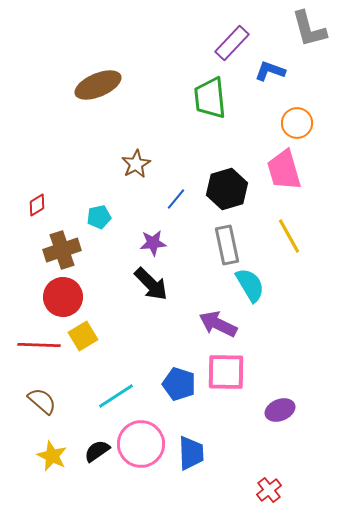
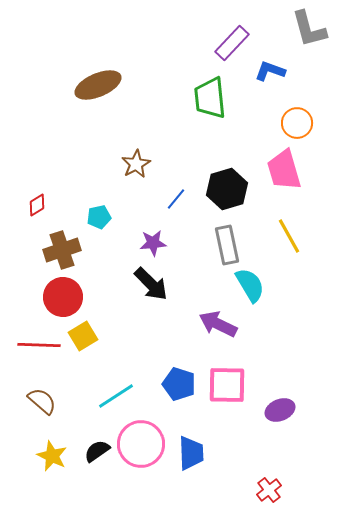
pink square: moved 1 px right, 13 px down
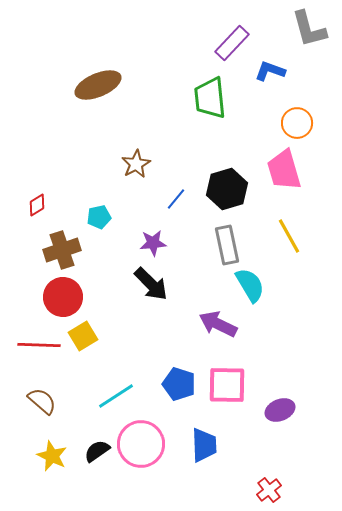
blue trapezoid: moved 13 px right, 8 px up
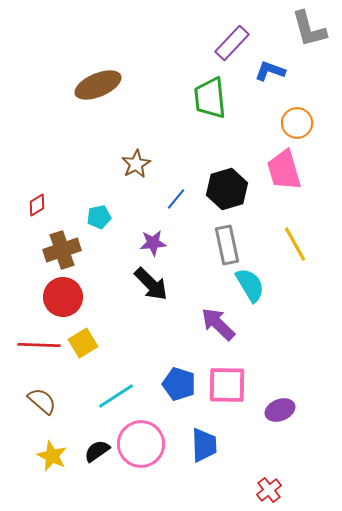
yellow line: moved 6 px right, 8 px down
purple arrow: rotated 18 degrees clockwise
yellow square: moved 7 px down
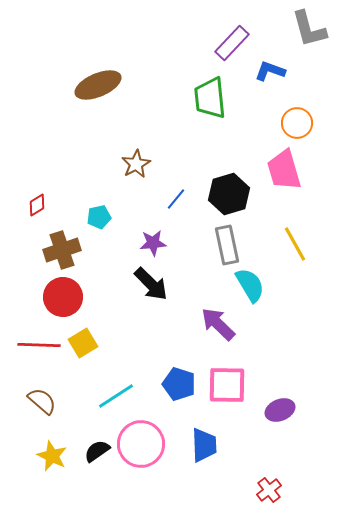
black hexagon: moved 2 px right, 5 px down
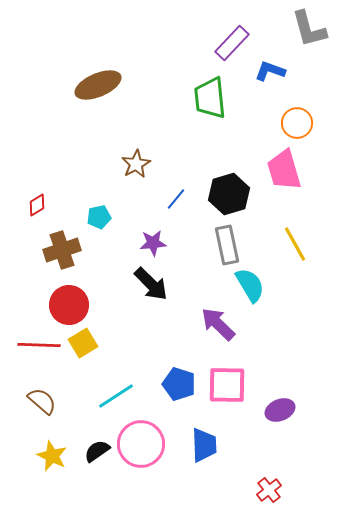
red circle: moved 6 px right, 8 px down
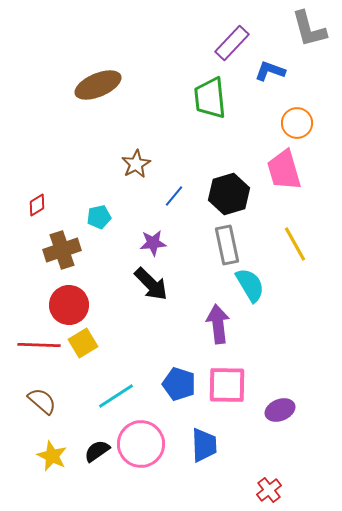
blue line: moved 2 px left, 3 px up
purple arrow: rotated 39 degrees clockwise
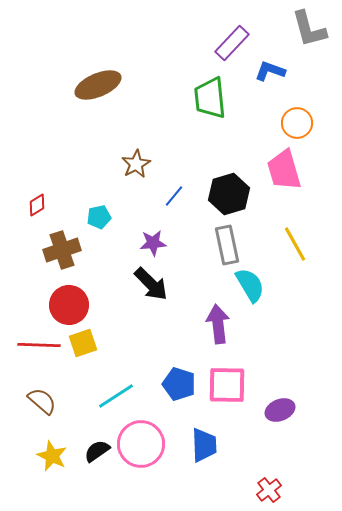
yellow square: rotated 12 degrees clockwise
